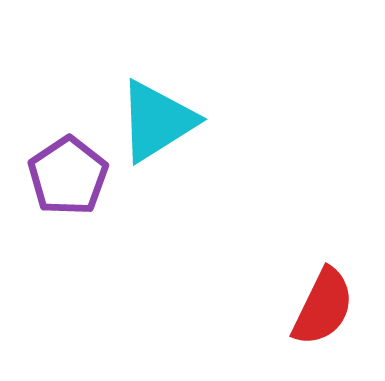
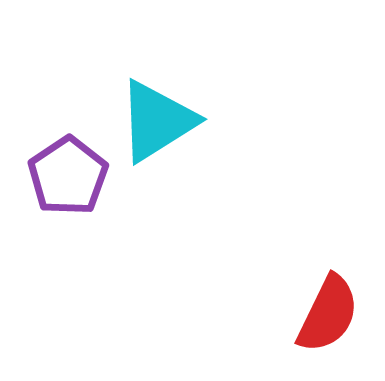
red semicircle: moved 5 px right, 7 px down
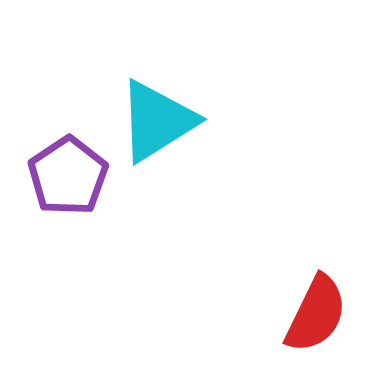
red semicircle: moved 12 px left
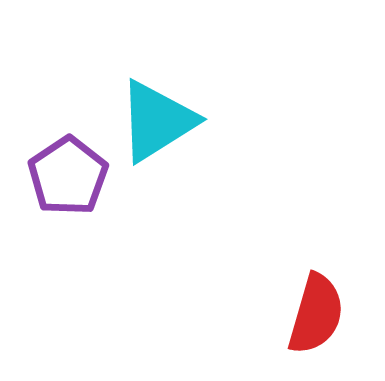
red semicircle: rotated 10 degrees counterclockwise
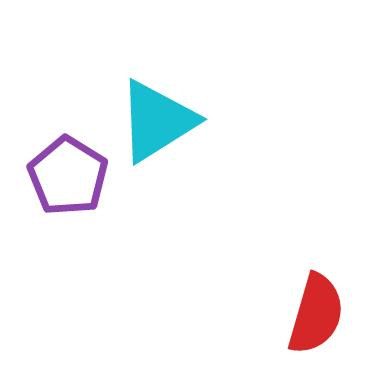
purple pentagon: rotated 6 degrees counterclockwise
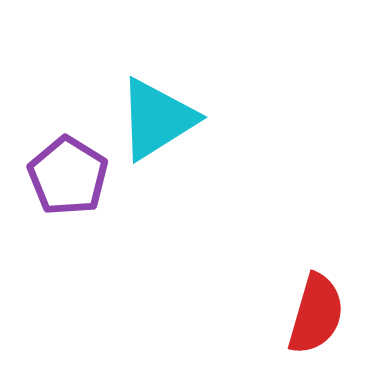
cyan triangle: moved 2 px up
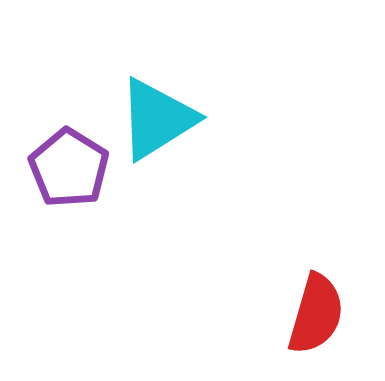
purple pentagon: moved 1 px right, 8 px up
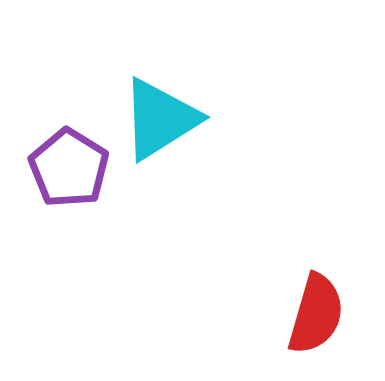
cyan triangle: moved 3 px right
